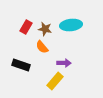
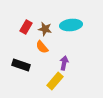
purple arrow: rotated 80 degrees counterclockwise
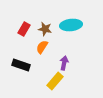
red rectangle: moved 2 px left, 2 px down
orange semicircle: rotated 72 degrees clockwise
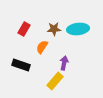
cyan ellipse: moved 7 px right, 4 px down
brown star: moved 9 px right; rotated 16 degrees counterclockwise
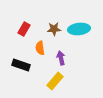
cyan ellipse: moved 1 px right
orange semicircle: moved 2 px left, 1 px down; rotated 40 degrees counterclockwise
purple arrow: moved 3 px left, 5 px up; rotated 24 degrees counterclockwise
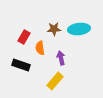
red rectangle: moved 8 px down
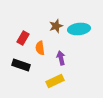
brown star: moved 2 px right, 3 px up; rotated 16 degrees counterclockwise
red rectangle: moved 1 px left, 1 px down
yellow rectangle: rotated 24 degrees clockwise
